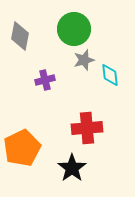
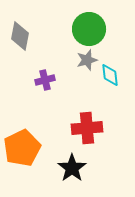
green circle: moved 15 px right
gray star: moved 3 px right
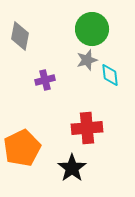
green circle: moved 3 px right
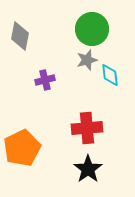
black star: moved 16 px right, 1 px down
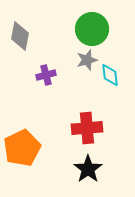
purple cross: moved 1 px right, 5 px up
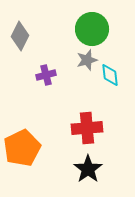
gray diamond: rotated 16 degrees clockwise
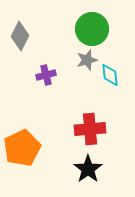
red cross: moved 3 px right, 1 px down
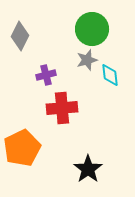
red cross: moved 28 px left, 21 px up
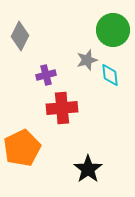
green circle: moved 21 px right, 1 px down
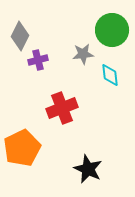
green circle: moved 1 px left
gray star: moved 4 px left, 6 px up; rotated 10 degrees clockwise
purple cross: moved 8 px left, 15 px up
red cross: rotated 16 degrees counterclockwise
black star: rotated 12 degrees counterclockwise
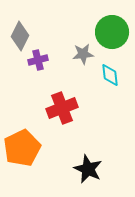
green circle: moved 2 px down
